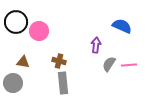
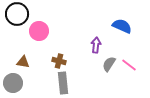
black circle: moved 1 px right, 8 px up
pink line: rotated 42 degrees clockwise
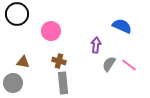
pink circle: moved 12 px right
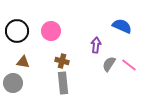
black circle: moved 17 px down
brown cross: moved 3 px right
